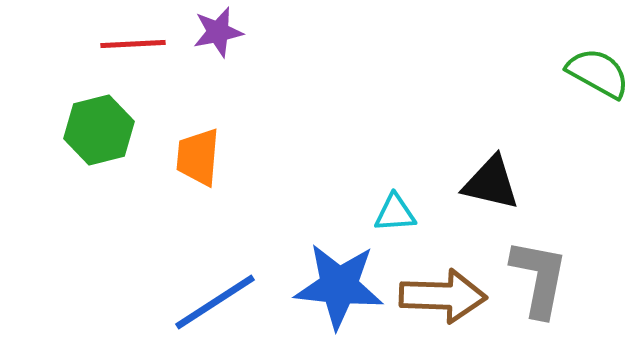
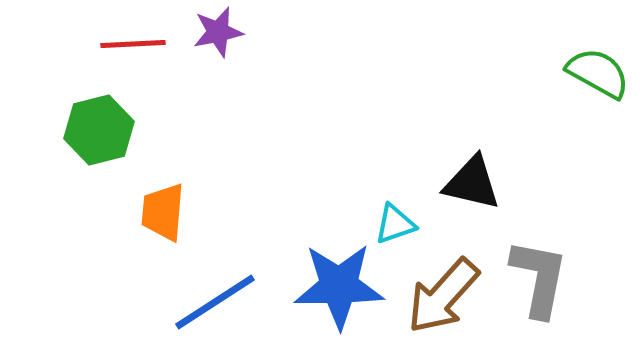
orange trapezoid: moved 35 px left, 55 px down
black triangle: moved 19 px left
cyan triangle: moved 11 px down; rotated 15 degrees counterclockwise
blue star: rotated 6 degrees counterclockwise
brown arrow: rotated 130 degrees clockwise
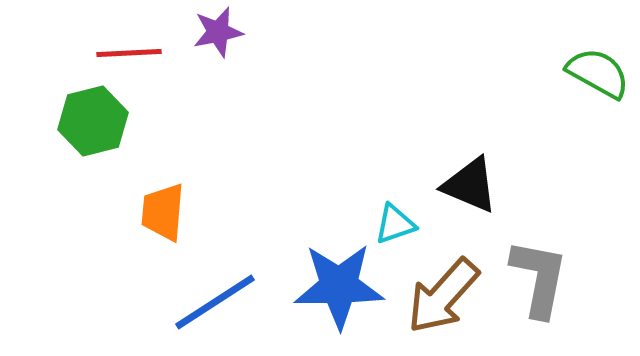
red line: moved 4 px left, 9 px down
green hexagon: moved 6 px left, 9 px up
black triangle: moved 2 px left, 2 px down; rotated 10 degrees clockwise
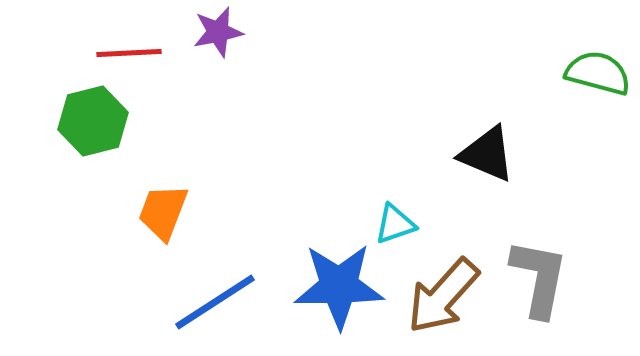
green semicircle: rotated 14 degrees counterclockwise
black triangle: moved 17 px right, 31 px up
orange trapezoid: rotated 16 degrees clockwise
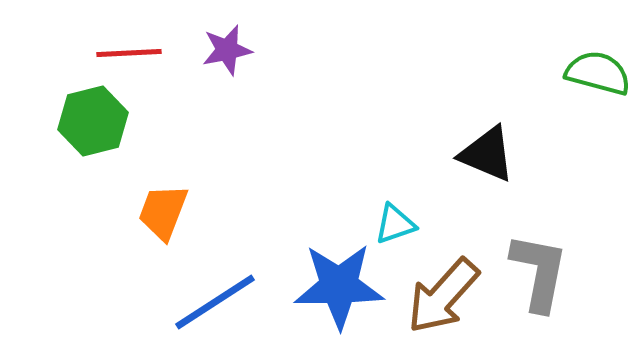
purple star: moved 9 px right, 18 px down
gray L-shape: moved 6 px up
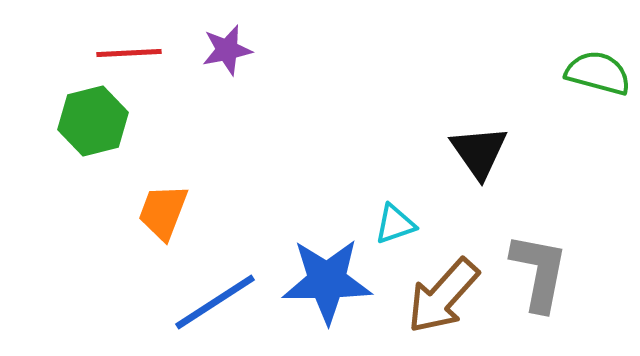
black triangle: moved 8 px left, 2 px up; rotated 32 degrees clockwise
blue star: moved 12 px left, 5 px up
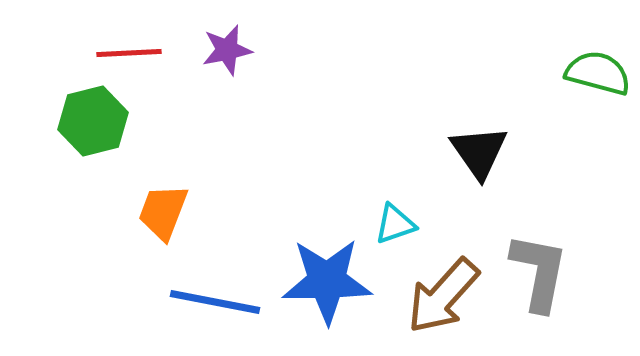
blue line: rotated 44 degrees clockwise
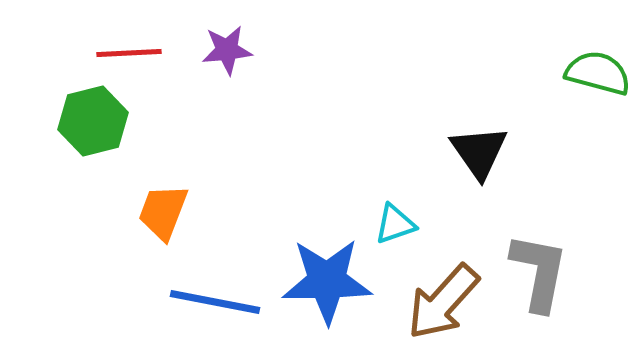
purple star: rotated 6 degrees clockwise
brown arrow: moved 6 px down
